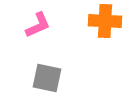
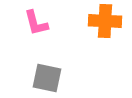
pink L-shape: moved 2 px left, 2 px up; rotated 100 degrees clockwise
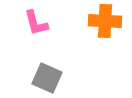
gray square: rotated 12 degrees clockwise
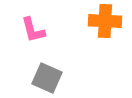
pink L-shape: moved 3 px left, 7 px down
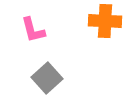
gray square: rotated 24 degrees clockwise
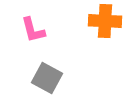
gray square: rotated 20 degrees counterclockwise
